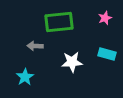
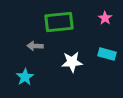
pink star: rotated 16 degrees counterclockwise
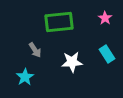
gray arrow: moved 4 px down; rotated 126 degrees counterclockwise
cyan rectangle: rotated 42 degrees clockwise
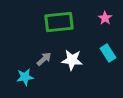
gray arrow: moved 9 px right, 9 px down; rotated 98 degrees counterclockwise
cyan rectangle: moved 1 px right, 1 px up
white star: moved 2 px up; rotated 10 degrees clockwise
cyan star: rotated 24 degrees clockwise
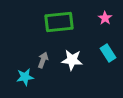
gray arrow: moved 1 px left, 1 px down; rotated 28 degrees counterclockwise
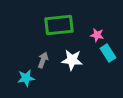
pink star: moved 8 px left, 17 px down; rotated 24 degrees counterclockwise
green rectangle: moved 3 px down
cyan star: moved 1 px right, 1 px down
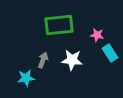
cyan rectangle: moved 2 px right
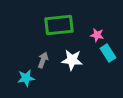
cyan rectangle: moved 2 px left
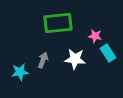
green rectangle: moved 1 px left, 2 px up
pink star: moved 2 px left, 1 px down
white star: moved 3 px right, 1 px up
cyan star: moved 6 px left, 6 px up
